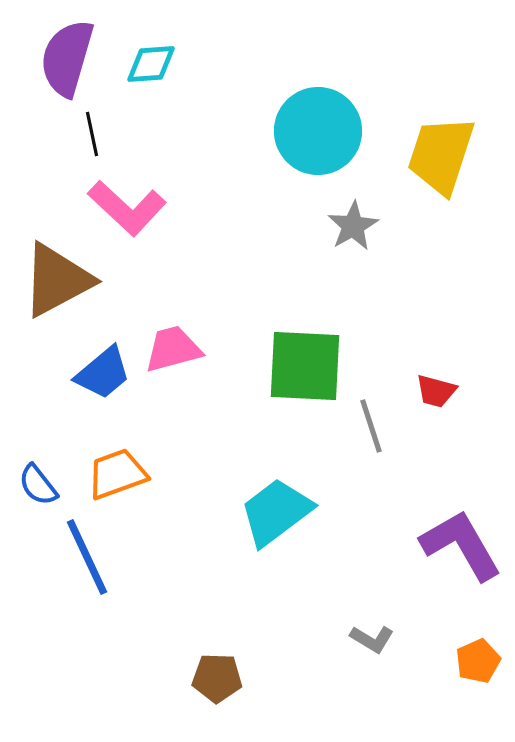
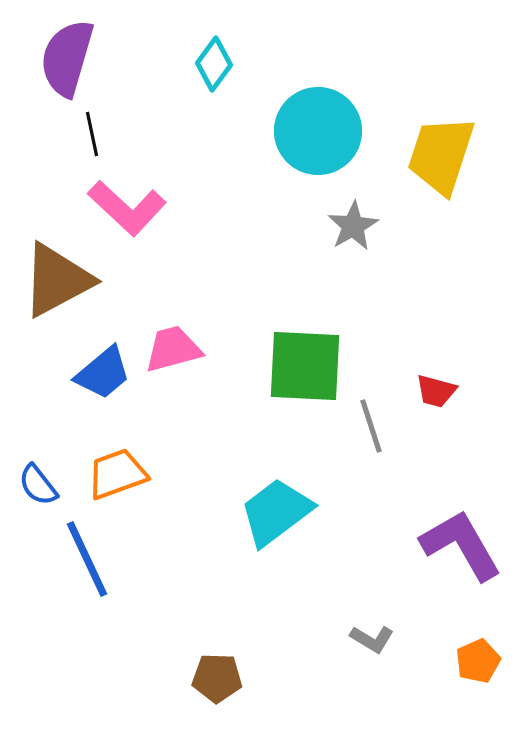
cyan diamond: moved 63 px right; rotated 50 degrees counterclockwise
blue line: moved 2 px down
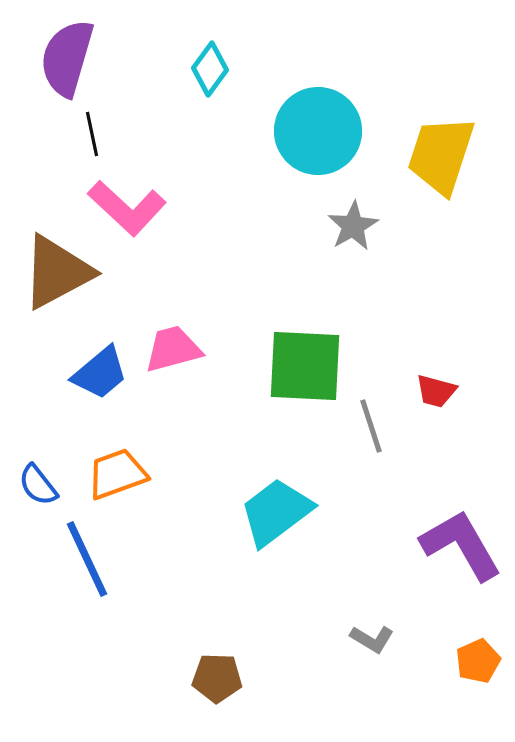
cyan diamond: moved 4 px left, 5 px down
brown triangle: moved 8 px up
blue trapezoid: moved 3 px left
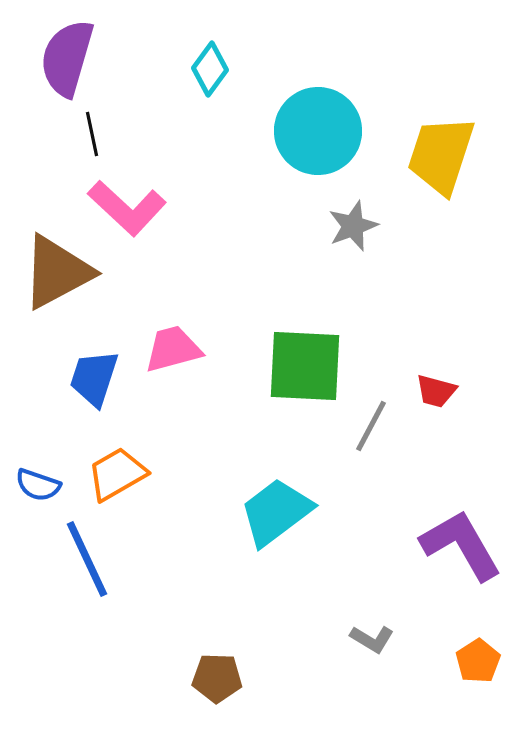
gray star: rotated 9 degrees clockwise
blue trapezoid: moved 6 px left, 5 px down; rotated 148 degrees clockwise
gray line: rotated 46 degrees clockwise
orange trapezoid: rotated 10 degrees counterclockwise
blue semicircle: rotated 33 degrees counterclockwise
orange pentagon: rotated 9 degrees counterclockwise
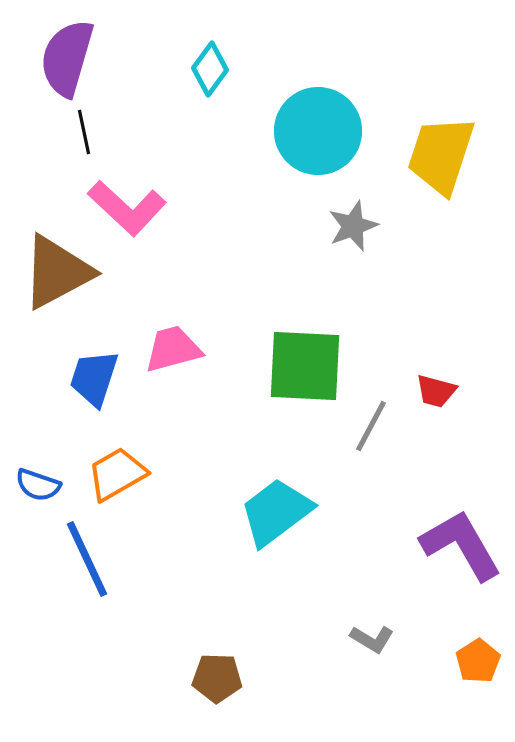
black line: moved 8 px left, 2 px up
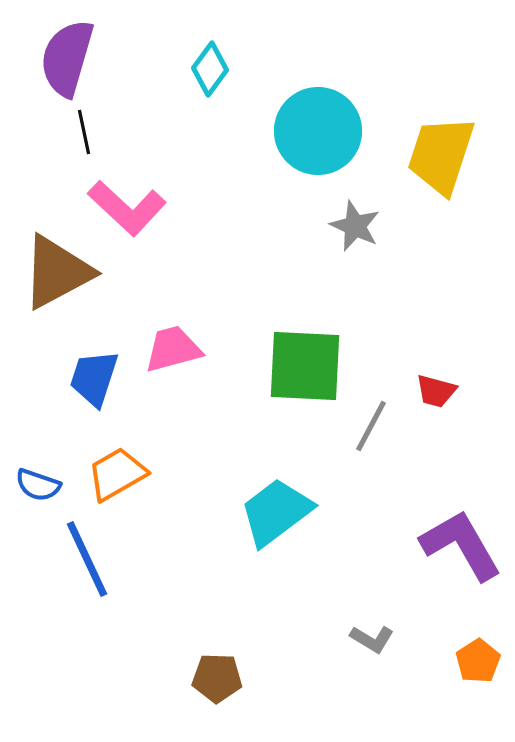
gray star: moved 2 px right; rotated 27 degrees counterclockwise
